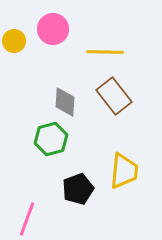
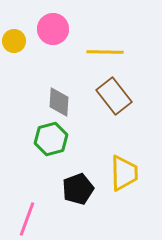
gray diamond: moved 6 px left
yellow trapezoid: moved 2 px down; rotated 6 degrees counterclockwise
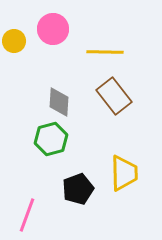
pink line: moved 4 px up
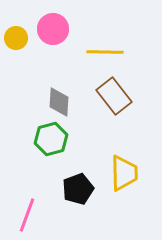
yellow circle: moved 2 px right, 3 px up
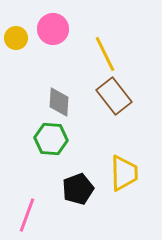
yellow line: moved 2 px down; rotated 63 degrees clockwise
green hexagon: rotated 20 degrees clockwise
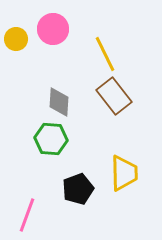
yellow circle: moved 1 px down
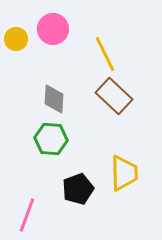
brown rectangle: rotated 9 degrees counterclockwise
gray diamond: moved 5 px left, 3 px up
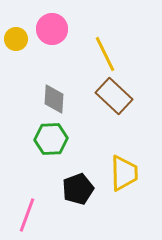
pink circle: moved 1 px left
green hexagon: rotated 8 degrees counterclockwise
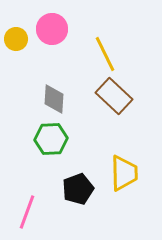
pink line: moved 3 px up
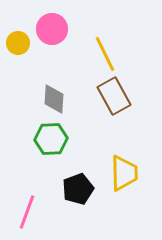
yellow circle: moved 2 px right, 4 px down
brown rectangle: rotated 18 degrees clockwise
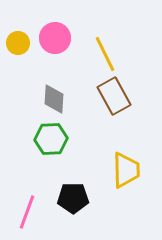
pink circle: moved 3 px right, 9 px down
yellow trapezoid: moved 2 px right, 3 px up
black pentagon: moved 5 px left, 9 px down; rotated 20 degrees clockwise
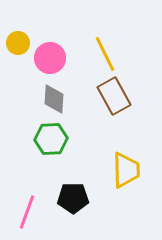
pink circle: moved 5 px left, 20 px down
